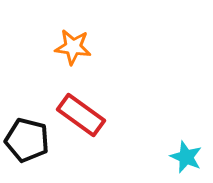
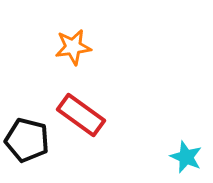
orange star: rotated 15 degrees counterclockwise
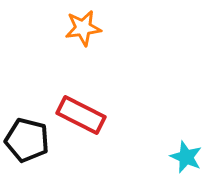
orange star: moved 10 px right, 19 px up
red rectangle: rotated 9 degrees counterclockwise
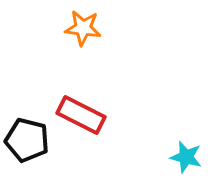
orange star: rotated 15 degrees clockwise
cyan star: rotated 8 degrees counterclockwise
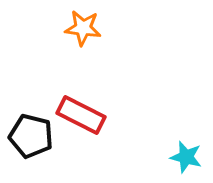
black pentagon: moved 4 px right, 4 px up
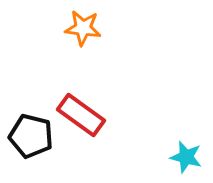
red rectangle: rotated 9 degrees clockwise
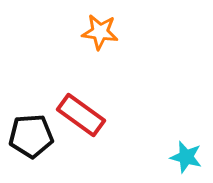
orange star: moved 17 px right, 4 px down
black pentagon: rotated 18 degrees counterclockwise
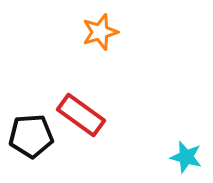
orange star: rotated 24 degrees counterclockwise
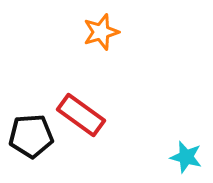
orange star: moved 1 px right
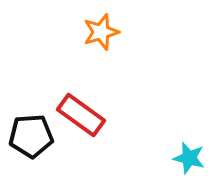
cyan star: moved 3 px right, 1 px down
